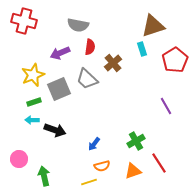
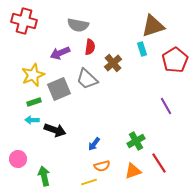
pink circle: moved 1 px left
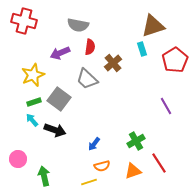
gray square: moved 10 px down; rotated 30 degrees counterclockwise
cyan arrow: rotated 48 degrees clockwise
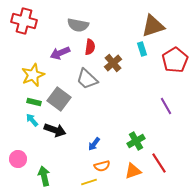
green rectangle: rotated 32 degrees clockwise
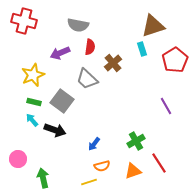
gray square: moved 3 px right, 2 px down
green arrow: moved 1 px left, 2 px down
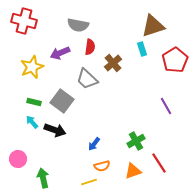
yellow star: moved 1 px left, 8 px up
cyan arrow: moved 2 px down
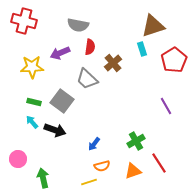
red pentagon: moved 1 px left
yellow star: rotated 20 degrees clockwise
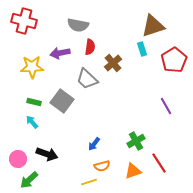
purple arrow: rotated 12 degrees clockwise
black arrow: moved 8 px left, 24 px down
green arrow: moved 14 px left, 2 px down; rotated 120 degrees counterclockwise
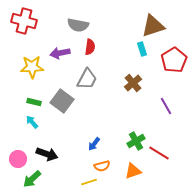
brown cross: moved 20 px right, 20 px down
gray trapezoid: rotated 105 degrees counterclockwise
red line: moved 10 px up; rotated 25 degrees counterclockwise
green arrow: moved 3 px right, 1 px up
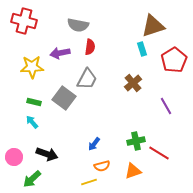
gray square: moved 2 px right, 3 px up
green cross: rotated 18 degrees clockwise
pink circle: moved 4 px left, 2 px up
